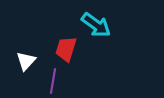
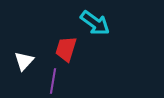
cyan arrow: moved 1 px left, 2 px up
white triangle: moved 2 px left
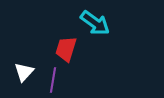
white triangle: moved 11 px down
purple line: moved 1 px up
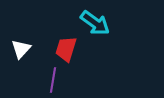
white triangle: moved 3 px left, 23 px up
